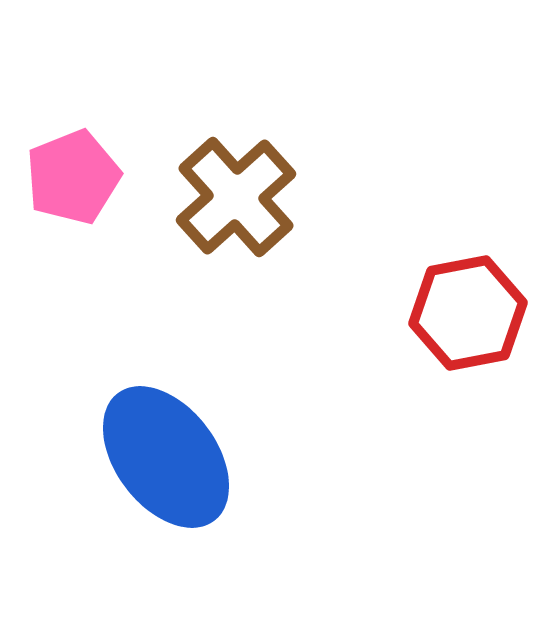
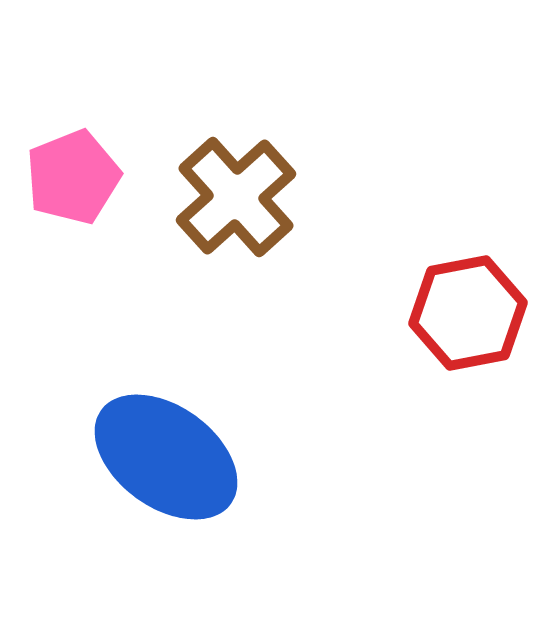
blue ellipse: rotated 17 degrees counterclockwise
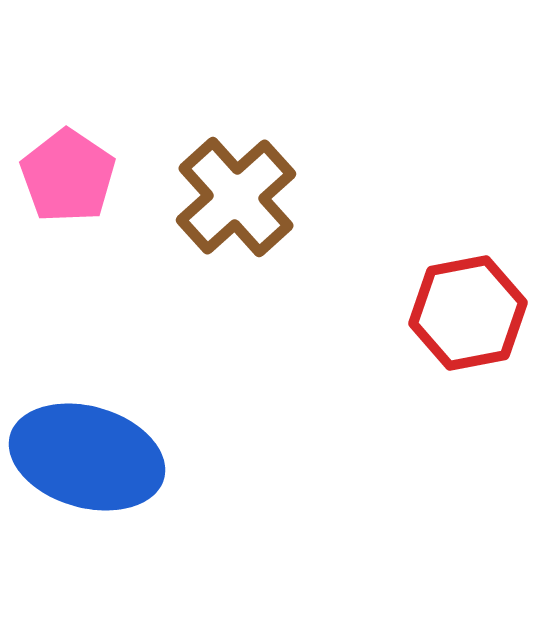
pink pentagon: moved 5 px left, 1 px up; rotated 16 degrees counterclockwise
blue ellipse: moved 79 px left; rotated 20 degrees counterclockwise
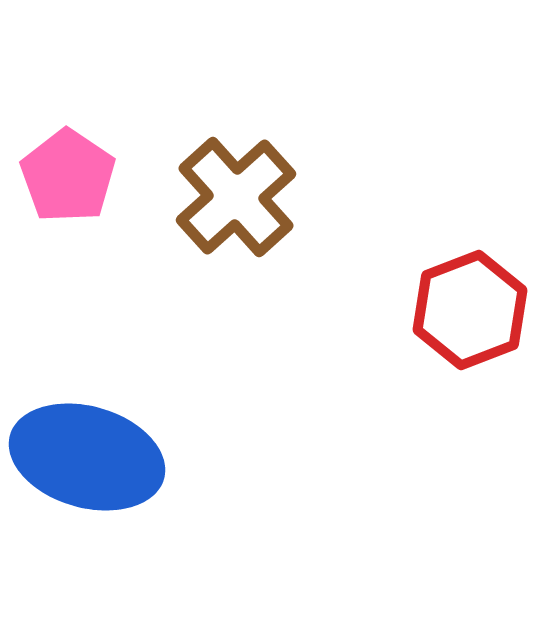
red hexagon: moved 2 px right, 3 px up; rotated 10 degrees counterclockwise
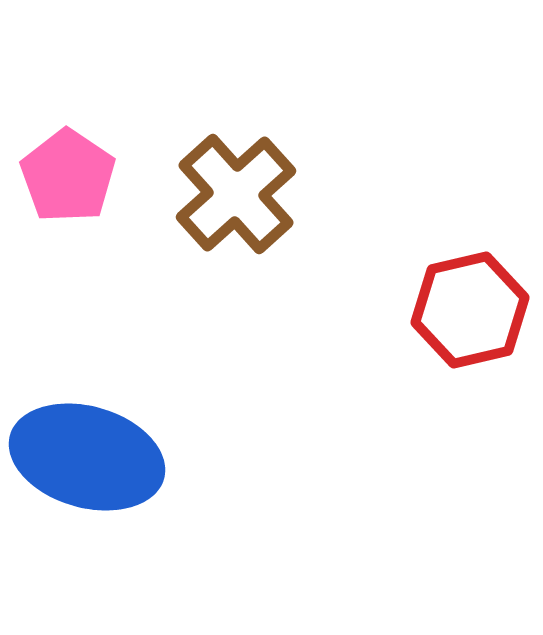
brown cross: moved 3 px up
red hexagon: rotated 8 degrees clockwise
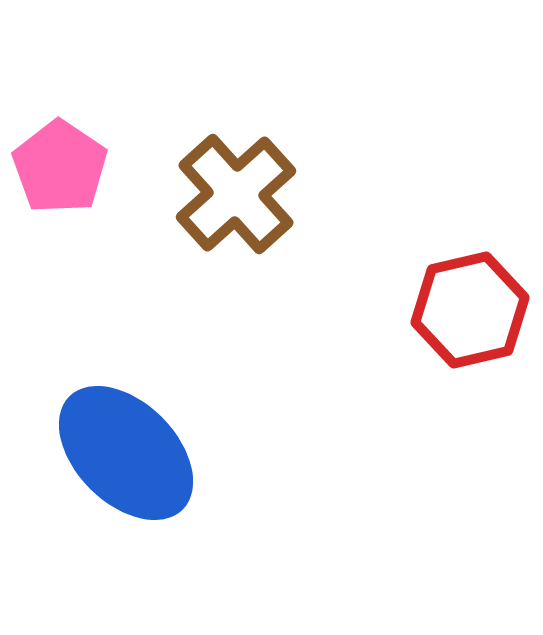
pink pentagon: moved 8 px left, 9 px up
blue ellipse: moved 39 px right, 4 px up; rotated 29 degrees clockwise
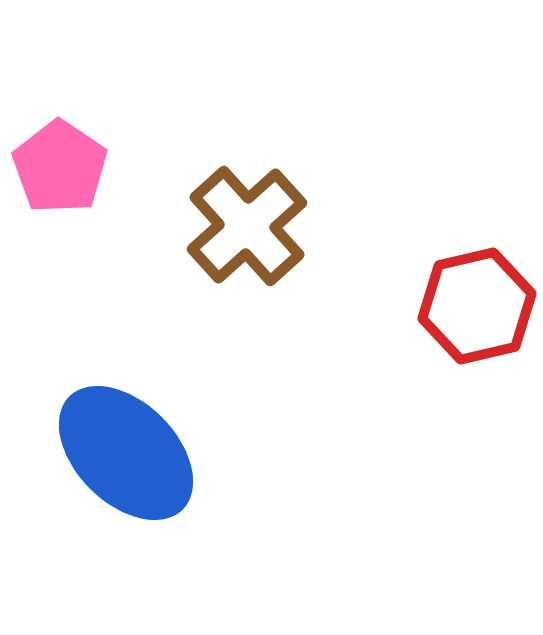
brown cross: moved 11 px right, 32 px down
red hexagon: moved 7 px right, 4 px up
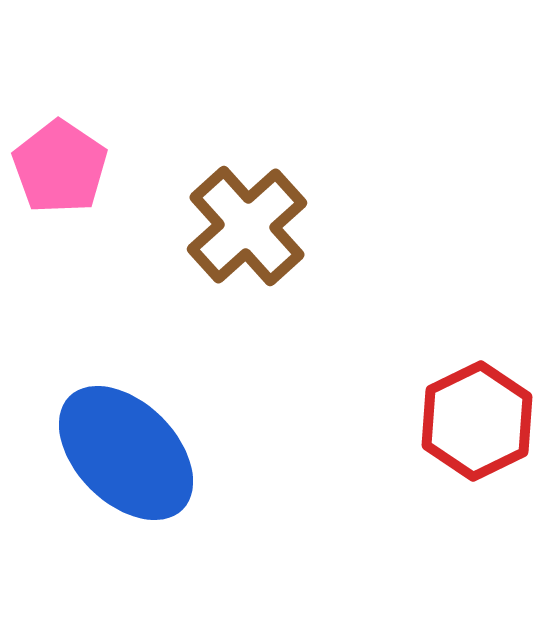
red hexagon: moved 115 px down; rotated 13 degrees counterclockwise
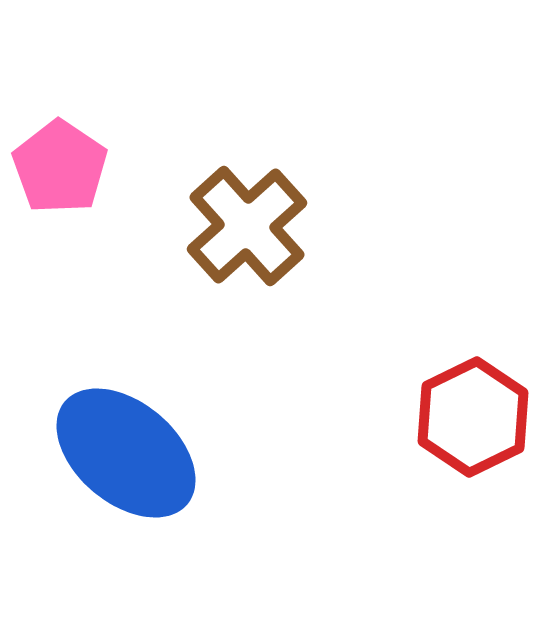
red hexagon: moved 4 px left, 4 px up
blue ellipse: rotated 5 degrees counterclockwise
